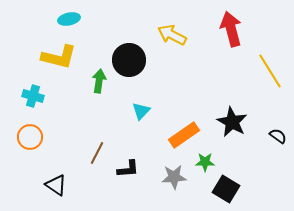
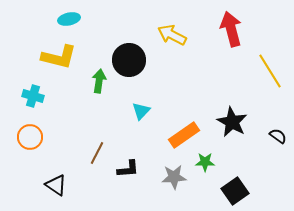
black square: moved 9 px right, 2 px down; rotated 24 degrees clockwise
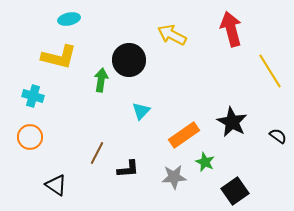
green arrow: moved 2 px right, 1 px up
green star: rotated 24 degrees clockwise
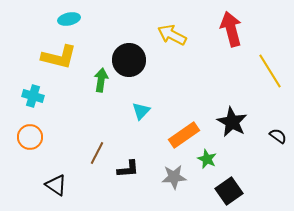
green star: moved 2 px right, 3 px up
black square: moved 6 px left
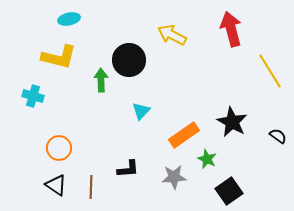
green arrow: rotated 10 degrees counterclockwise
orange circle: moved 29 px right, 11 px down
brown line: moved 6 px left, 34 px down; rotated 25 degrees counterclockwise
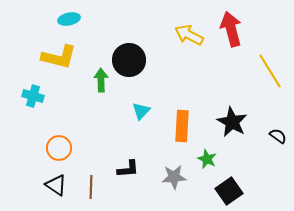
yellow arrow: moved 17 px right
orange rectangle: moved 2 px left, 9 px up; rotated 52 degrees counterclockwise
